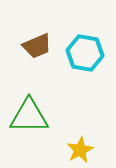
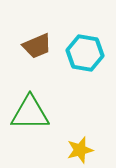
green triangle: moved 1 px right, 3 px up
yellow star: rotated 12 degrees clockwise
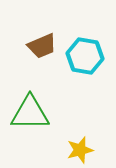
brown trapezoid: moved 5 px right
cyan hexagon: moved 3 px down
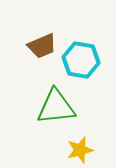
cyan hexagon: moved 4 px left, 4 px down
green triangle: moved 26 px right, 6 px up; rotated 6 degrees counterclockwise
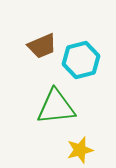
cyan hexagon: rotated 24 degrees counterclockwise
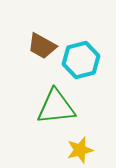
brown trapezoid: rotated 52 degrees clockwise
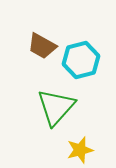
green triangle: rotated 42 degrees counterclockwise
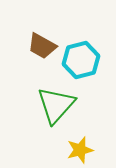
green triangle: moved 2 px up
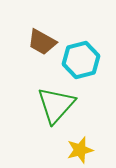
brown trapezoid: moved 4 px up
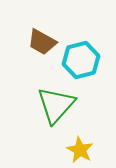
yellow star: rotated 28 degrees counterclockwise
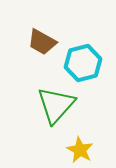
cyan hexagon: moved 2 px right, 3 px down
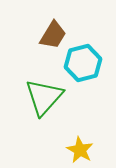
brown trapezoid: moved 11 px right, 7 px up; rotated 88 degrees counterclockwise
green triangle: moved 12 px left, 8 px up
